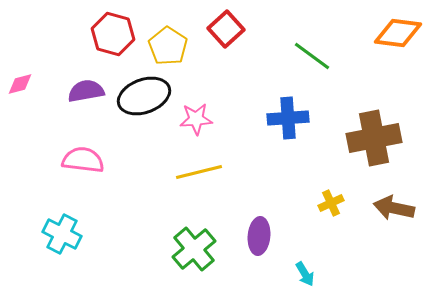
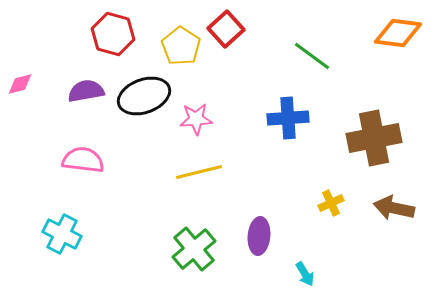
yellow pentagon: moved 13 px right
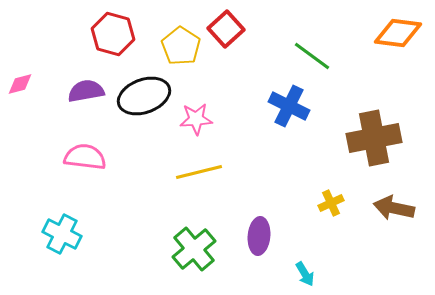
blue cross: moved 1 px right, 12 px up; rotated 30 degrees clockwise
pink semicircle: moved 2 px right, 3 px up
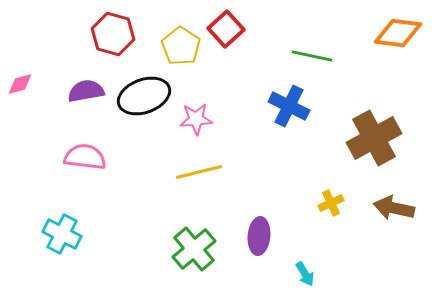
green line: rotated 24 degrees counterclockwise
brown cross: rotated 18 degrees counterclockwise
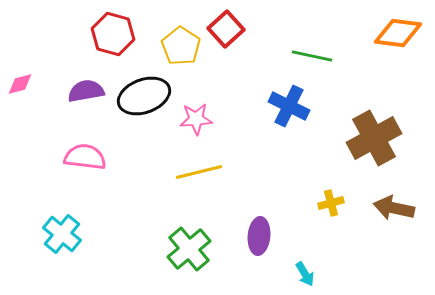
yellow cross: rotated 10 degrees clockwise
cyan cross: rotated 12 degrees clockwise
green cross: moved 5 px left
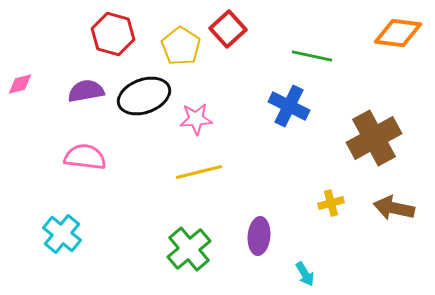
red square: moved 2 px right
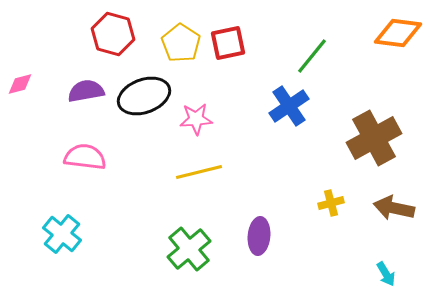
red square: moved 14 px down; rotated 30 degrees clockwise
yellow pentagon: moved 3 px up
green line: rotated 63 degrees counterclockwise
blue cross: rotated 30 degrees clockwise
cyan arrow: moved 81 px right
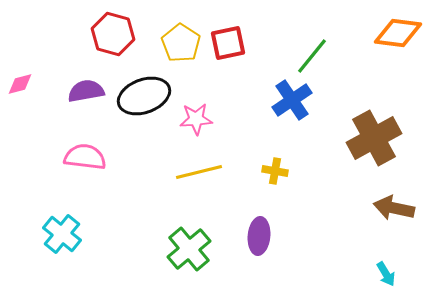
blue cross: moved 3 px right, 6 px up
yellow cross: moved 56 px left, 32 px up; rotated 25 degrees clockwise
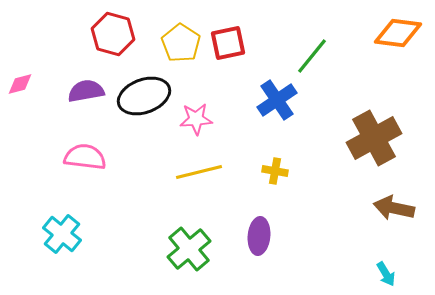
blue cross: moved 15 px left
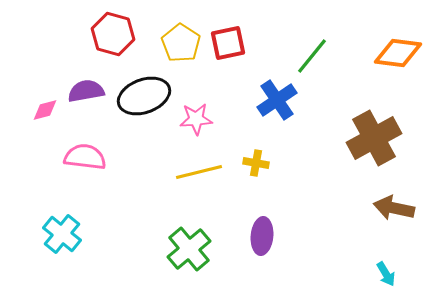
orange diamond: moved 20 px down
pink diamond: moved 25 px right, 26 px down
yellow cross: moved 19 px left, 8 px up
purple ellipse: moved 3 px right
